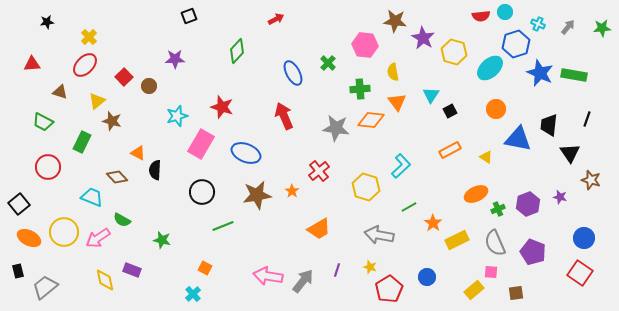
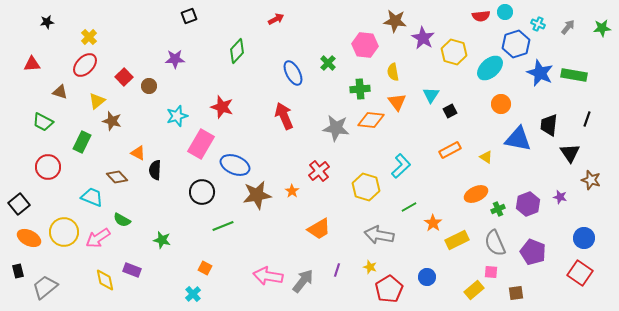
orange circle at (496, 109): moved 5 px right, 5 px up
blue ellipse at (246, 153): moved 11 px left, 12 px down
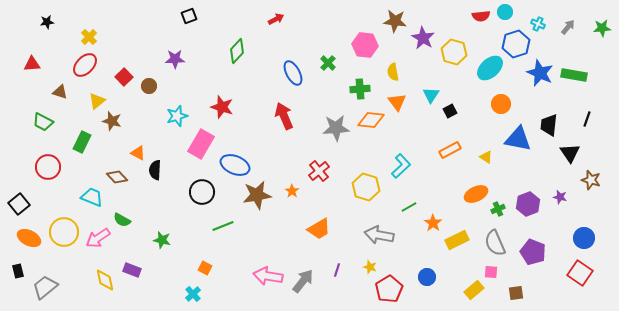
gray star at (336, 128): rotated 12 degrees counterclockwise
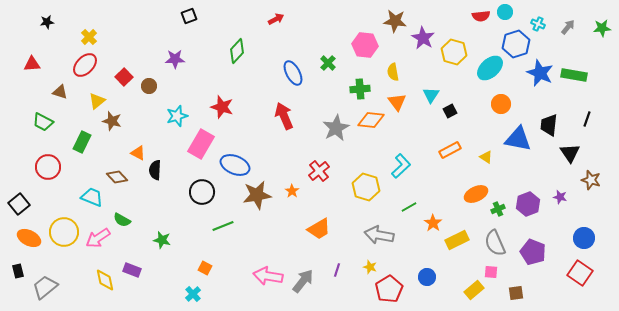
gray star at (336, 128): rotated 24 degrees counterclockwise
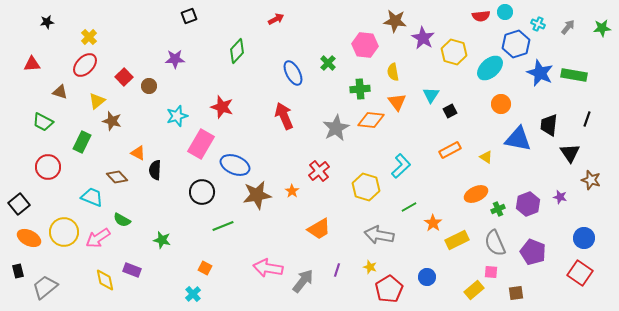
pink arrow at (268, 276): moved 8 px up
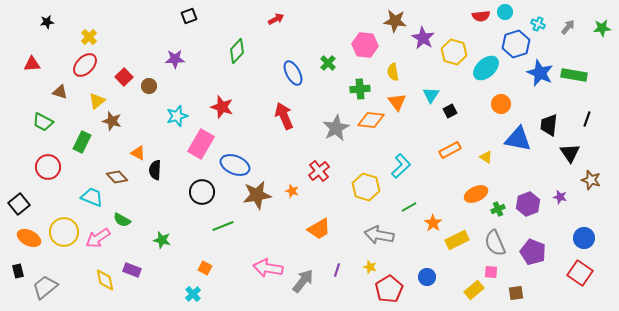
cyan ellipse at (490, 68): moved 4 px left
orange star at (292, 191): rotated 16 degrees counterclockwise
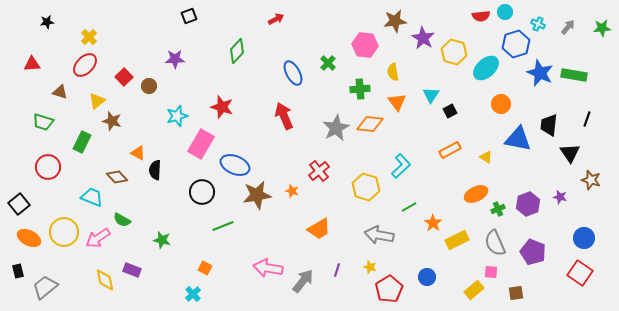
brown star at (395, 21): rotated 15 degrees counterclockwise
orange diamond at (371, 120): moved 1 px left, 4 px down
green trapezoid at (43, 122): rotated 10 degrees counterclockwise
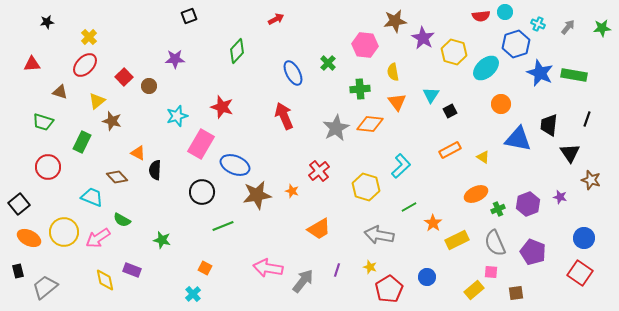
yellow triangle at (486, 157): moved 3 px left
